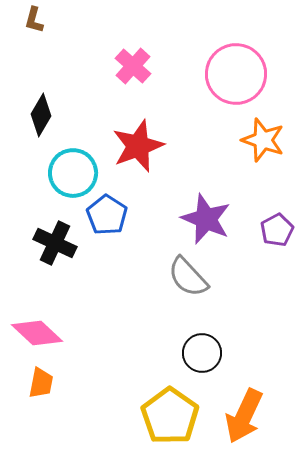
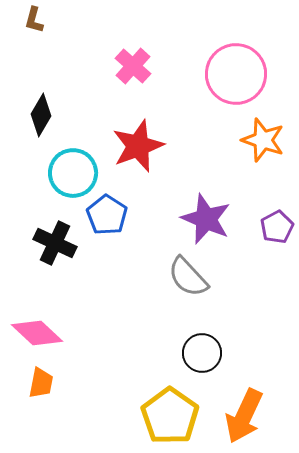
purple pentagon: moved 3 px up
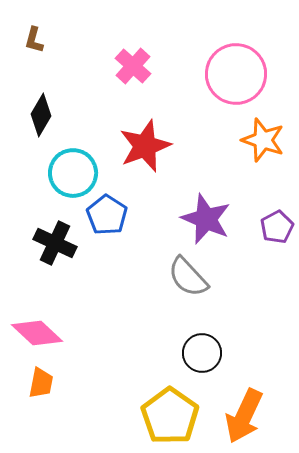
brown L-shape: moved 20 px down
red star: moved 7 px right
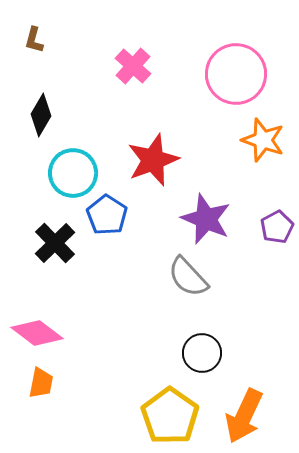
red star: moved 8 px right, 14 px down
black cross: rotated 21 degrees clockwise
pink diamond: rotated 6 degrees counterclockwise
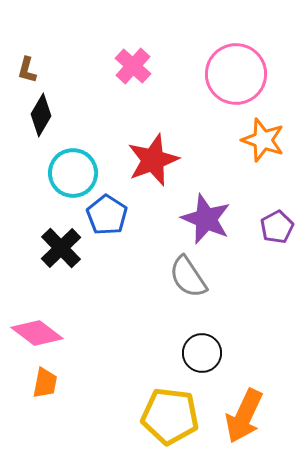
brown L-shape: moved 7 px left, 30 px down
black cross: moved 6 px right, 5 px down
gray semicircle: rotated 9 degrees clockwise
orange trapezoid: moved 4 px right
yellow pentagon: rotated 28 degrees counterclockwise
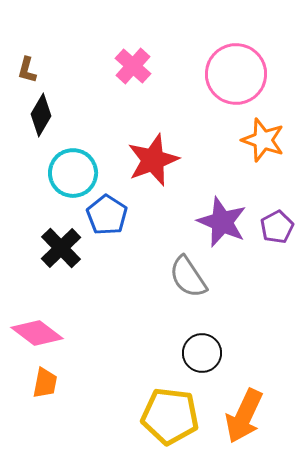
purple star: moved 16 px right, 3 px down
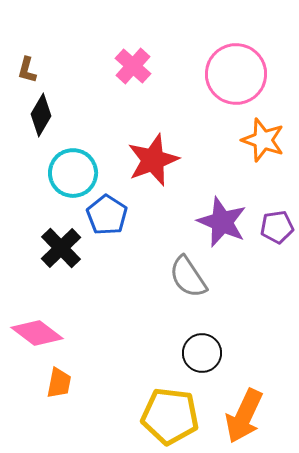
purple pentagon: rotated 20 degrees clockwise
orange trapezoid: moved 14 px right
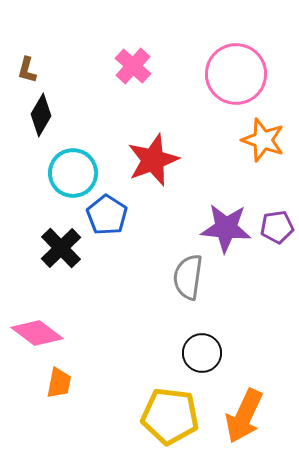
purple star: moved 4 px right, 6 px down; rotated 18 degrees counterclockwise
gray semicircle: rotated 42 degrees clockwise
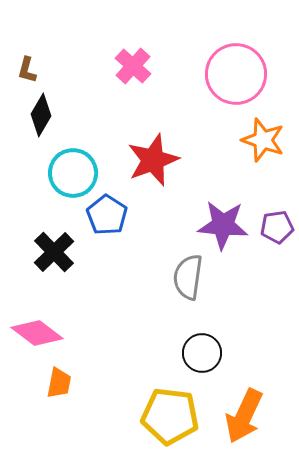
purple star: moved 3 px left, 3 px up
black cross: moved 7 px left, 4 px down
